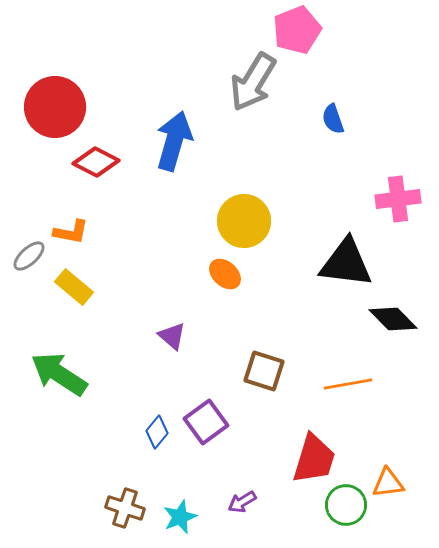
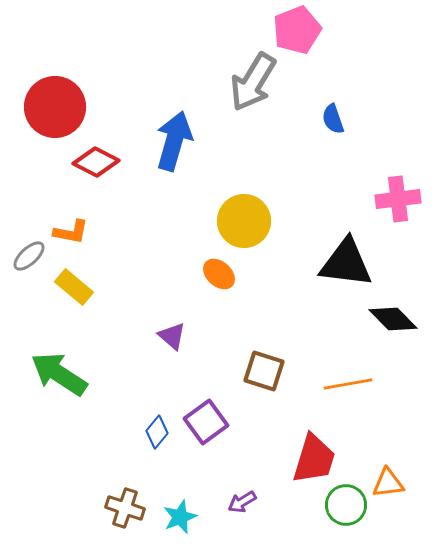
orange ellipse: moved 6 px left
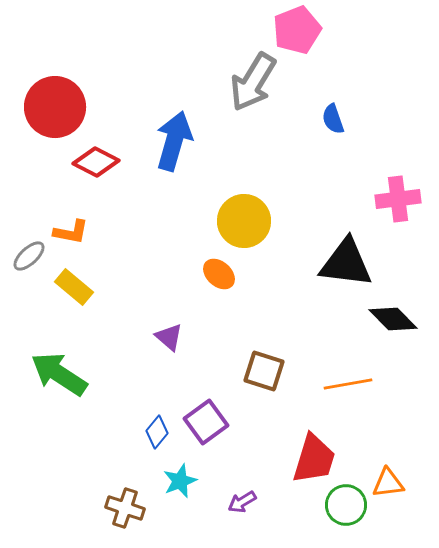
purple triangle: moved 3 px left, 1 px down
cyan star: moved 36 px up
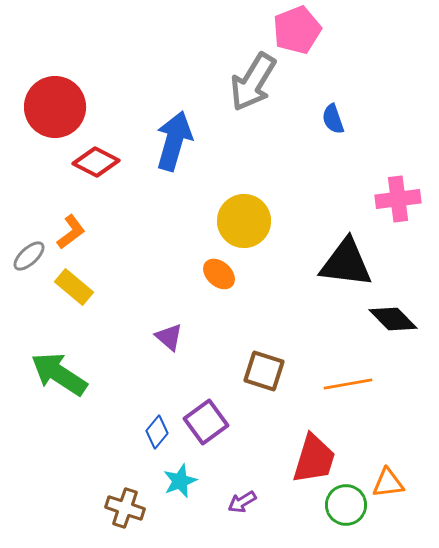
orange L-shape: rotated 48 degrees counterclockwise
